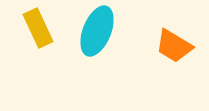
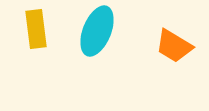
yellow rectangle: moved 2 px left, 1 px down; rotated 18 degrees clockwise
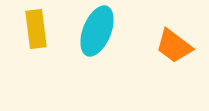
orange trapezoid: rotated 6 degrees clockwise
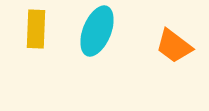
yellow rectangle: rotated 9 degrees clockwise
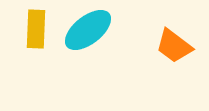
cyan ellipse: moved 9 px left, 1 px up; rotated 30 degrees clockwise
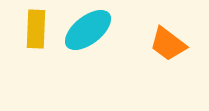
orange trapezoid: moved 6 px left, 2 px up
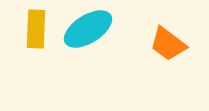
cyan ellipse: moved 1 px up; rotated 6 degrees clockwise
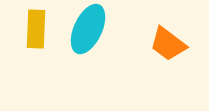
cyan ellipse: rotated 33 degrees counterclockwise
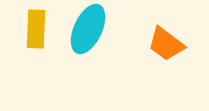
orange trapezoid: moved 2 px left
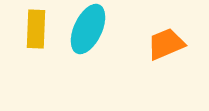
orange trapezoid: rotated 120 degrees clockwise
